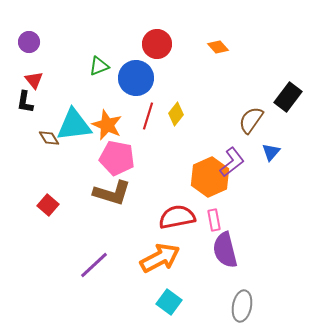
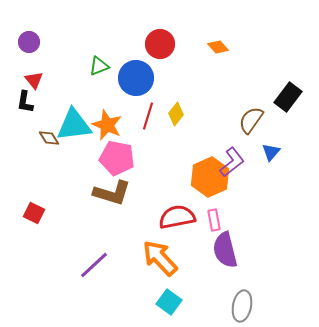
red circle: moved 3 px right
red square: moved 14 px left, 8 px down; rotated 15 degrees counterclockwise
orange arrow: rotated 105 degrees counterclockwise
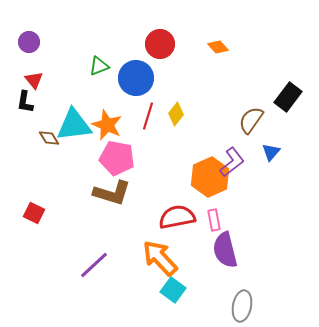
cyan square: moved 4 px right, 12 px up
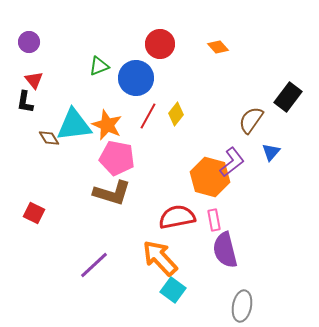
red line: rotated 12 degrees clockwise
orange hexagon: rotated 21 degrees counterclockwise
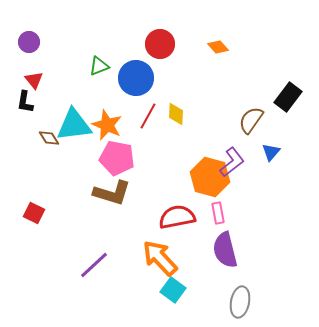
yellow diamond: rotated 35 degrees counterclockwise
pink rectangle: moved 4 px right, 7 px up
gray ellipse: moved 2 px left, 4 px up
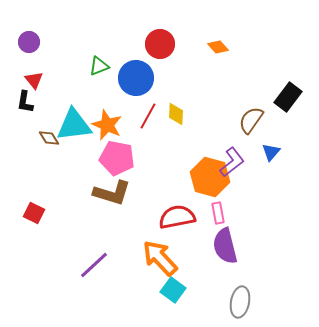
purple semicircle: moved 4 px up
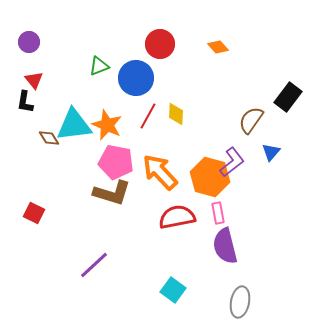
pink pentagon: moved 1 px left, 4 px down
orange arrow: moved 86 px up
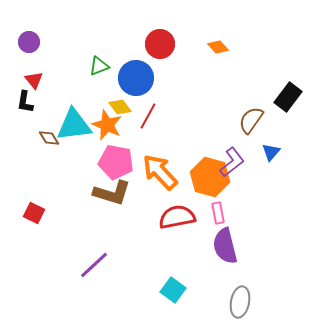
yellow diamond: moved 56 px left, 7 px up; rotated 40 degrees counterclockwise
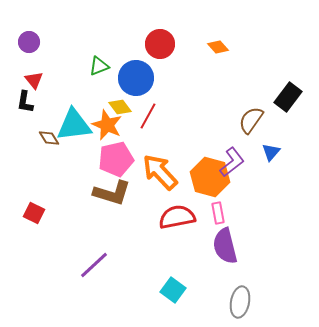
pink pentagon: moved 3 px up; rotated 24 degrees counterclockwise
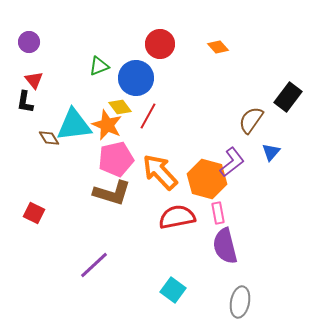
orange hexagon: moved 3 px left, 2 px down
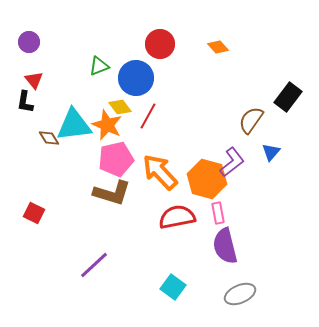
cyan square: moved 3 px up
gray ellipse: moved 8 px up; rotated 56 degrees clockwise
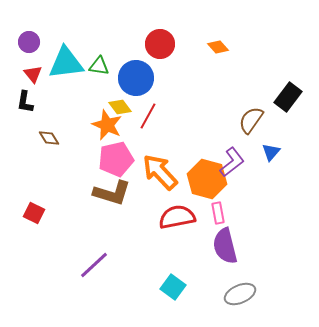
green triangle: rotated 30 degrees clockwise
red triangle: moved 1 px left, 6 px up
cyan triangle: moved 8 px left, 62 px up
